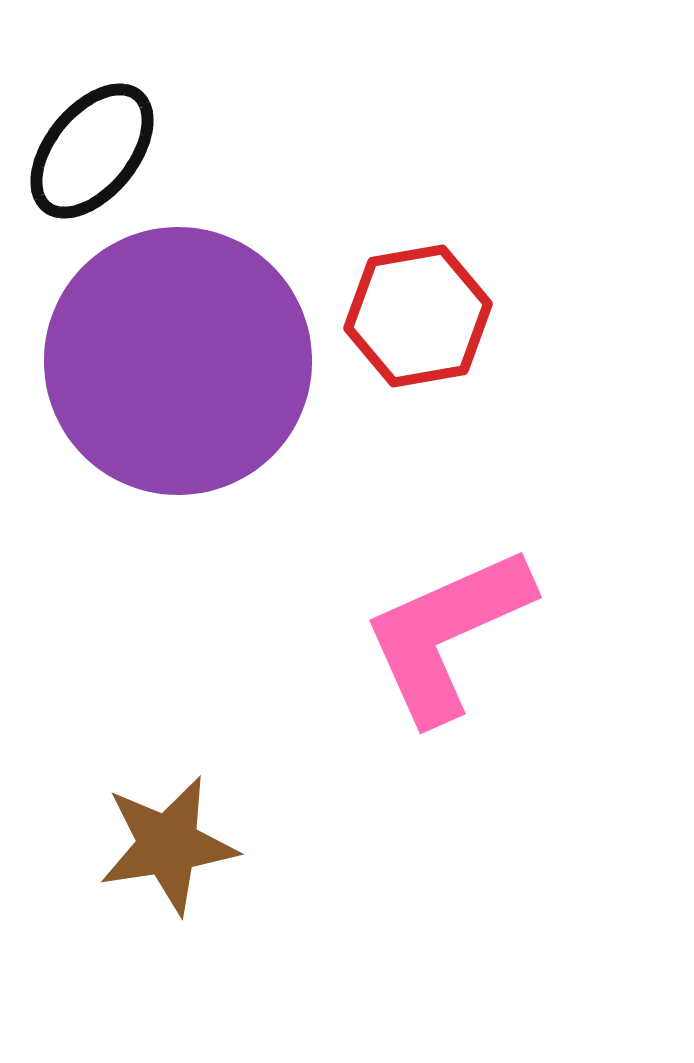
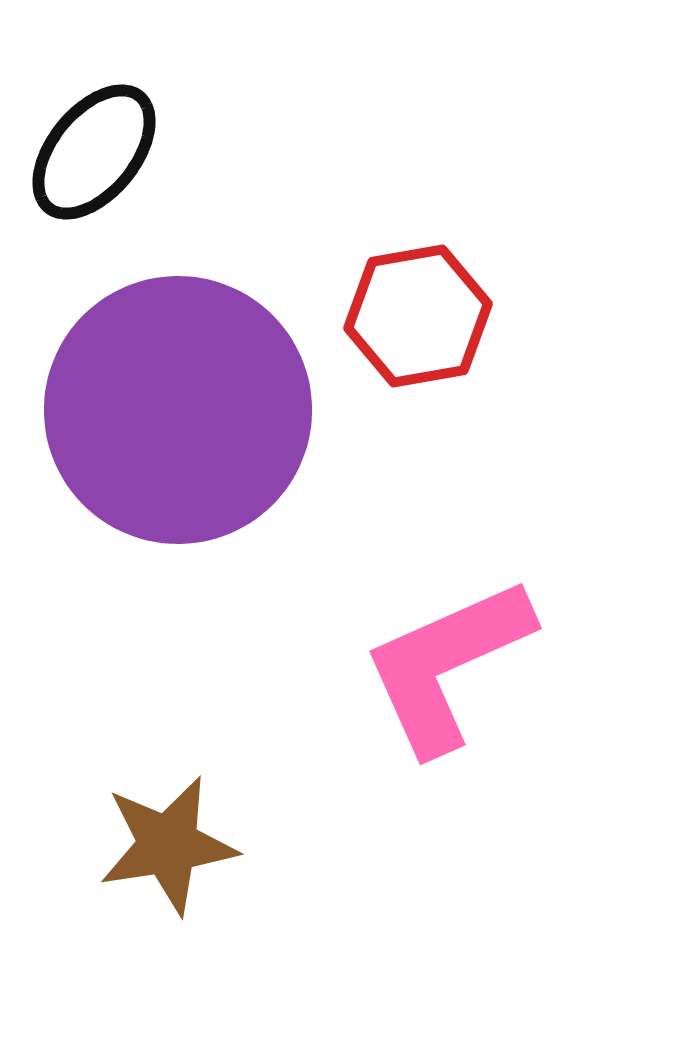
black ellipse: moved 2 px right, 1 px down
purple circle: moved 49 px down
pink L-shape: moved 31 px down
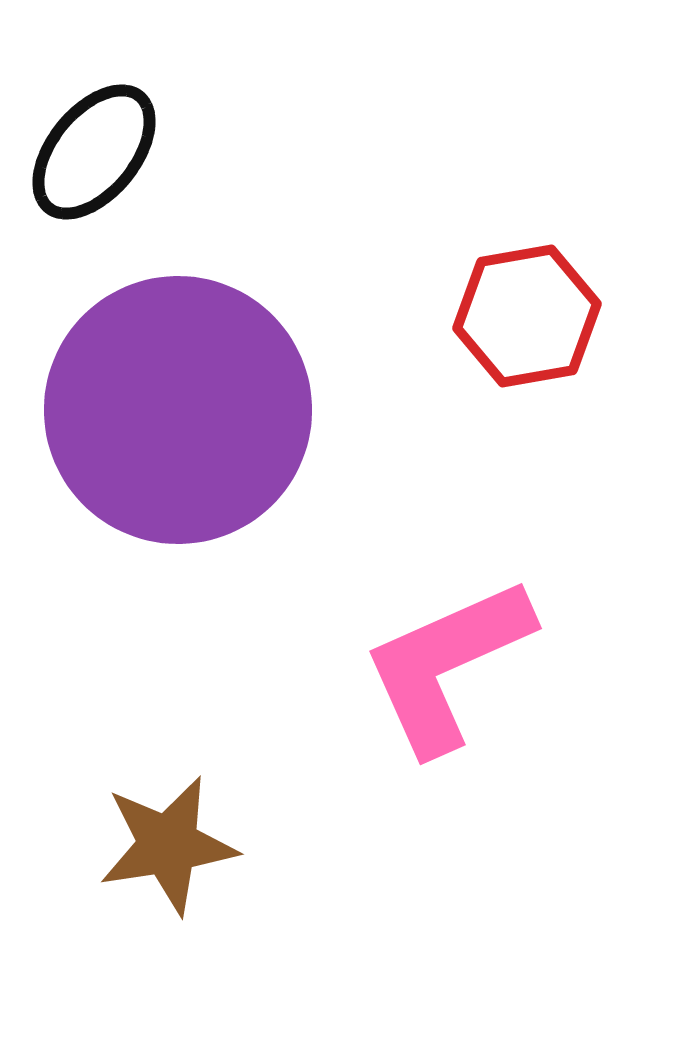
red hexagon: moved 109 px right
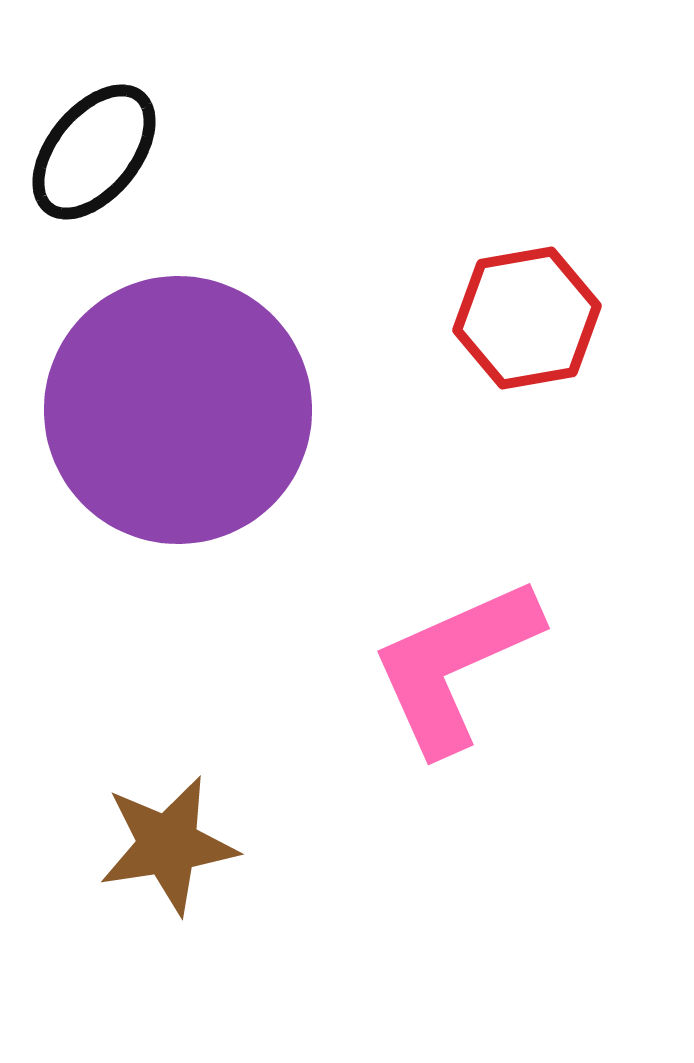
red hexagon: moved 2 px down
pink L-shape: moved 8 px right
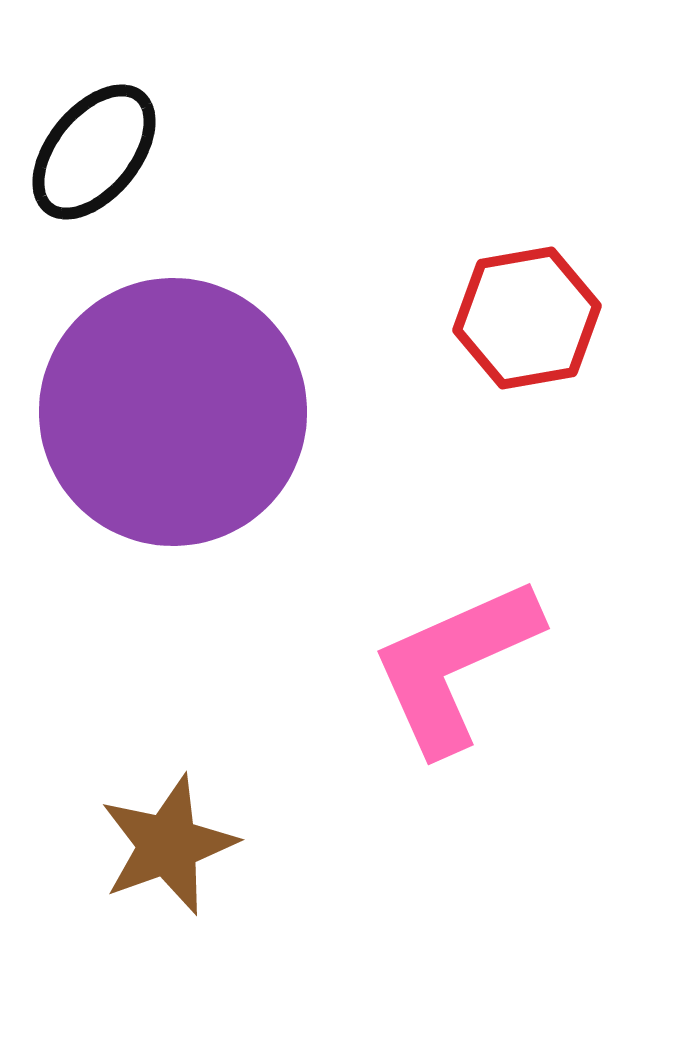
purple circle: moved 5 px left, 2 px down
brown star: rotated 11 degrees counterclockwise
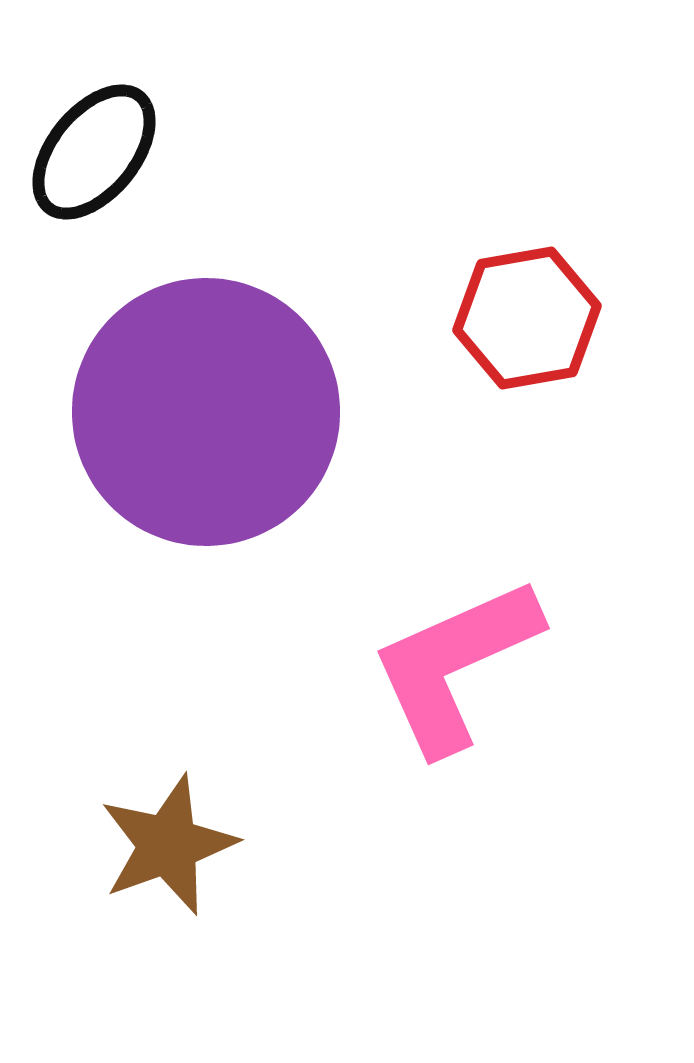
purple circle: moved 33 px right
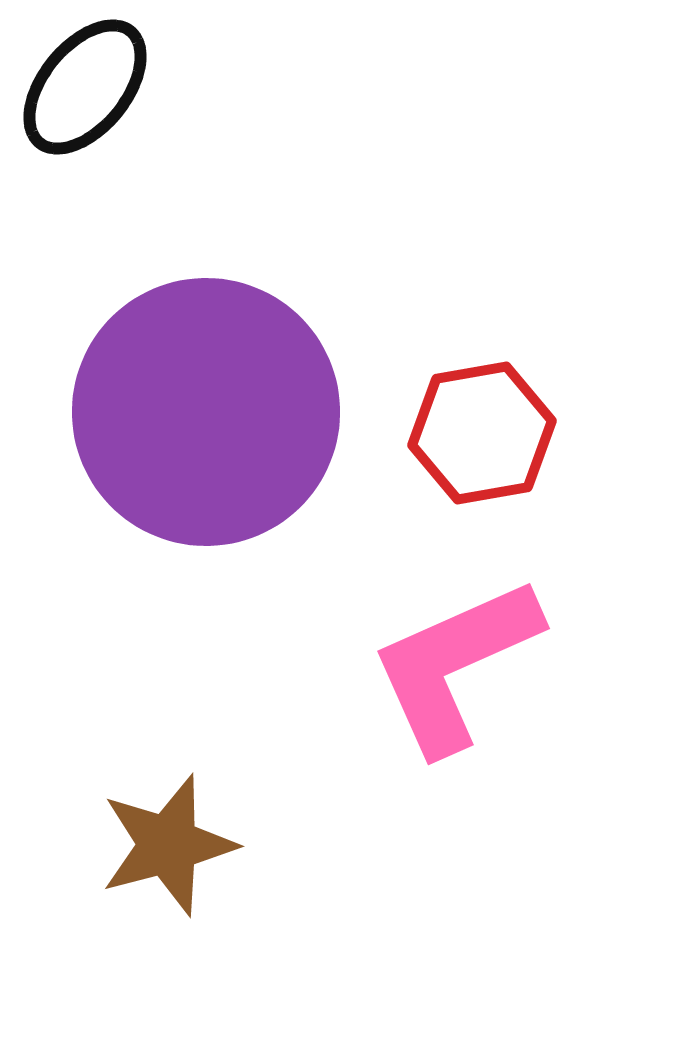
black ellipse: moved 9 px left, 65 px up
red hexagon: moved 45 px left, 115 px down
brown star: rotated 5 degrees clockwise
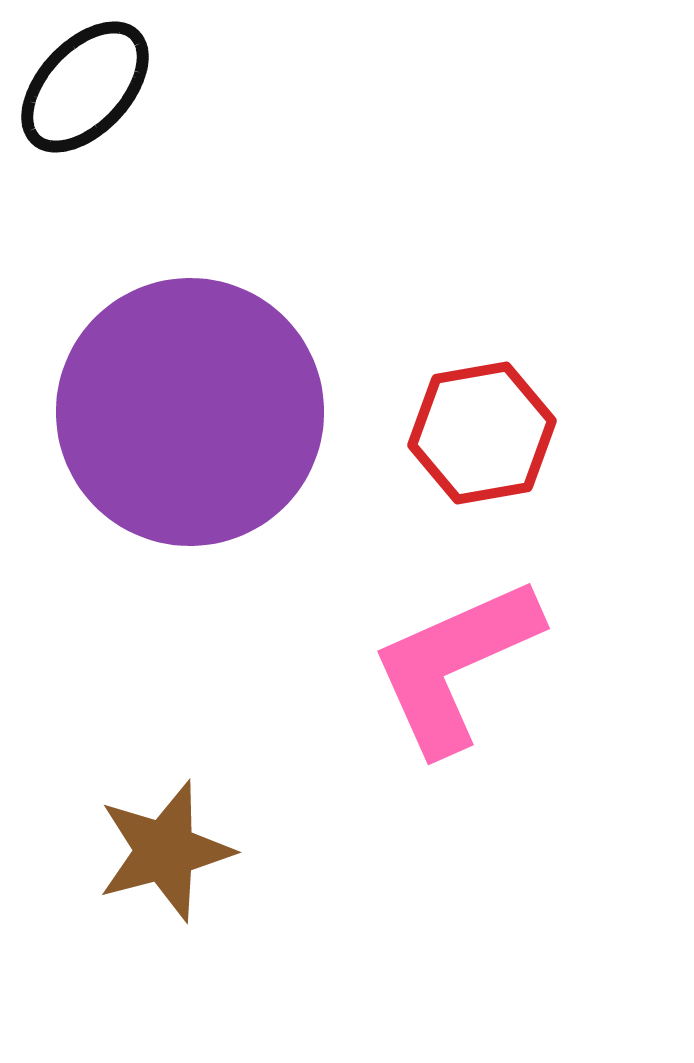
black ellipse: rotated 4 degrees clockwise
purple circle: moved 16 px left
brown star: moved 3 px left, 6 px down
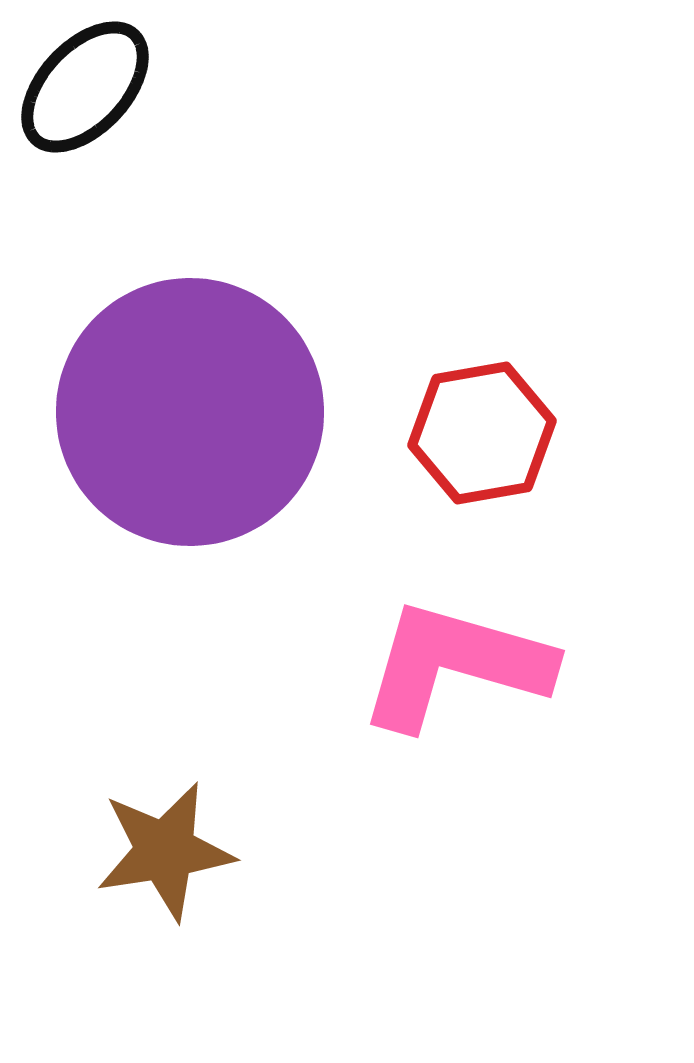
pink L-shape: rotated 40 degrees clockwise
brown star: rotated 6 degrees clockwise
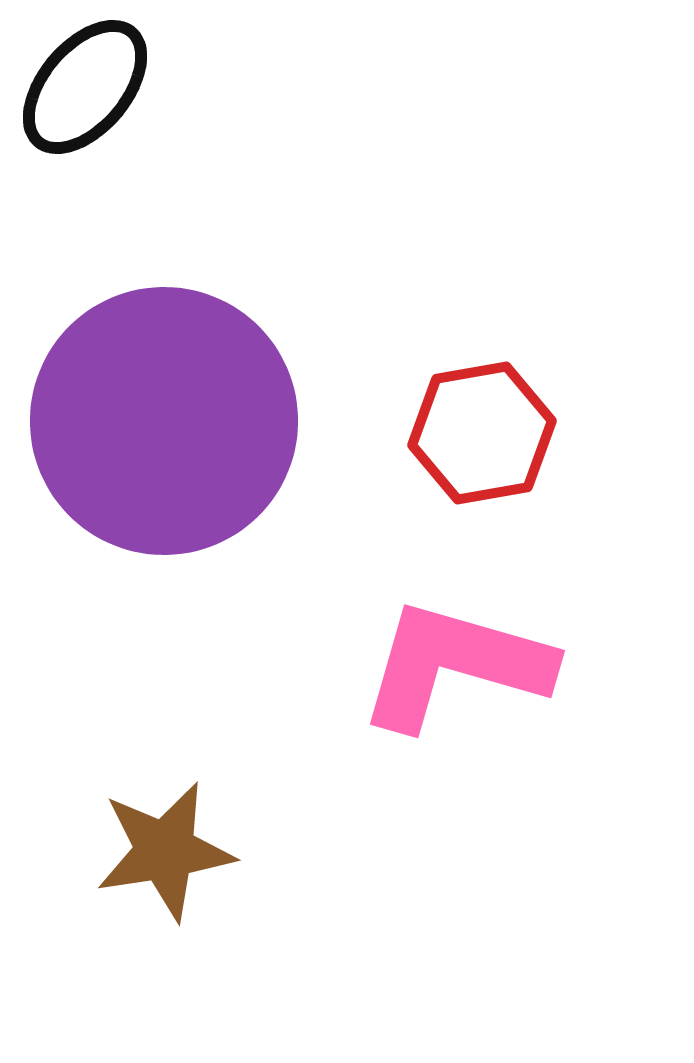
black ellipse: rotated 3 degrees counterclockwise
purple circle: moved 26 px left, 9 px down
